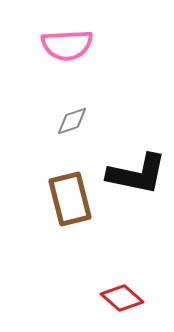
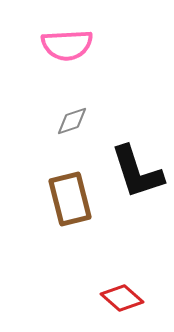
black L-shape: moved 2 px up; rotated 60 degrees clockwise
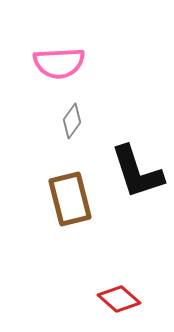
pink semicircle: moved 8 px left, 18 px down
gray diamond: rotated 36 degrees counterclockwise
red diamond: moved 3 px left, 1 px down
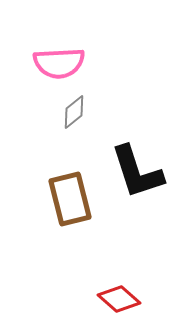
gray diamond: moved 2 px right, 9 px up; rotated 16 degrees clockwise
